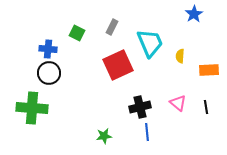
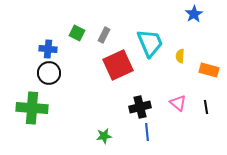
gray rectangle: moved 8 px left, 8 px down
orange rectangle: rotated 18 degrees clockwise
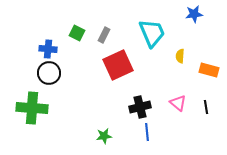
blue star: rotated 24 degrees clockwise
cyan trapezoid: moved 2 px right, 10 px up
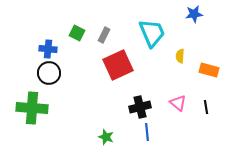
green star: moved 2 px right, 1 px down; rotated 28 degrees clockwise
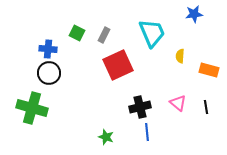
green cross: rotated 12 degrees clockwise
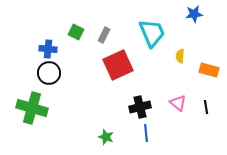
green square: moved 1 px left, 1 px up
blue line: moved 1 px left, 1 px down
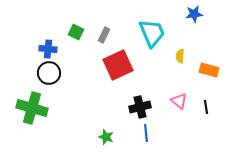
pink triangle: moved 1 px right, 2 px up
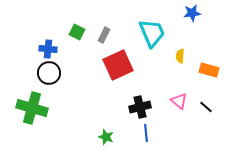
blue star: moved 2 px left, 1 px up
green square: moved 1 px right
black line: rotated 40 degrees counterclockwise
